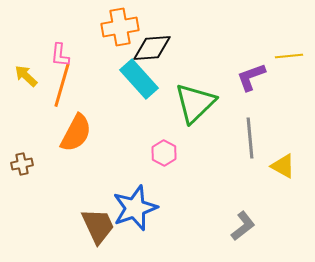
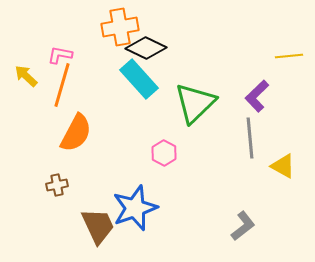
black diamond: moved 6 px left; rotated 30 degrees clockwise
pink L-shape: rotated 95 degrees clockwise
purple L-shape: moved 6 px right, 19 px down; rotated 24 degrees counterclockwise
brown cross: moved 35 px right, 21 px down
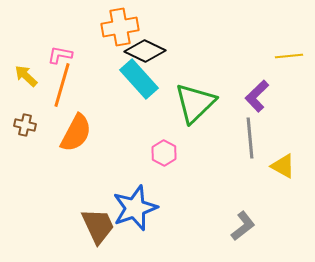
black diamond: moved 1 px left, 3 px down
brown cross: moved 32 px left, 60 px up; rotated 25 degrees clockwise
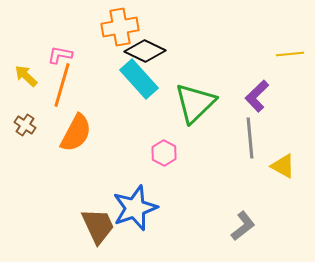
yellow line: moved 1 px right, 2 px up
brown cross: rotated 20 degrees clockwise
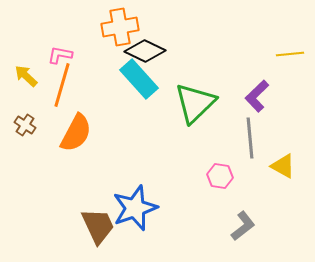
pink hexagon: moved 56 px right, 23 px down; rotated 20 degrees counterclockwise
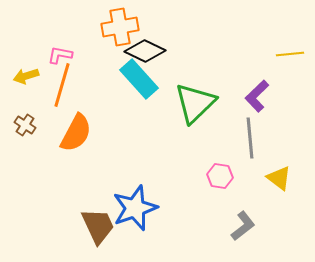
yellow arrow: rotated 60 degrees counterclockwise
yellow triangle: moved 4 px left, 12 px down; rotated 8 degrees clockwise
